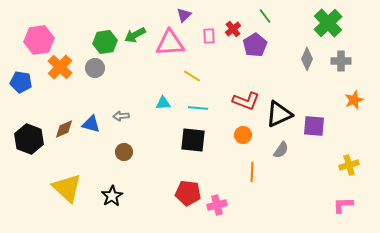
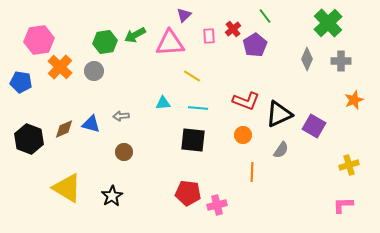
gray circle: moved 1 px left, 3 px down
purple square: rotated 25 degrees clockwise
yellow triangle: rotated 12 degrees counterclockwise
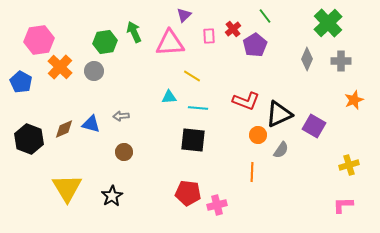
green arrow: moved 1 px left, 3 px up; rotated 95 degrees clockwise
blue pentagon: rotated 20 degrees clockwise
cyan triangle: moved 6 px right, 6 px up
orange circle: moved 15 px right
yellow triangle: rotated 28 degrees clockwise
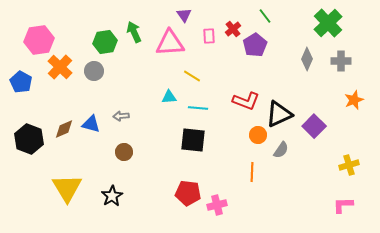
purple triangle: rotated 21 degrees counterclockwise
purple square: rotated 15 degrees clockwise
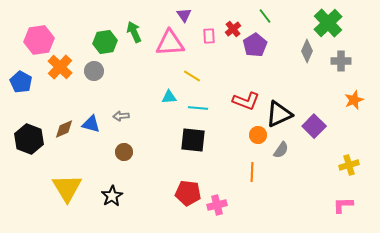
gray diamond: moved 8 px up
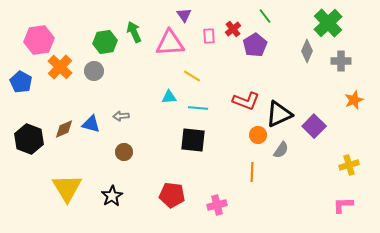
red pentagon: moved 16 px left, 2 px down
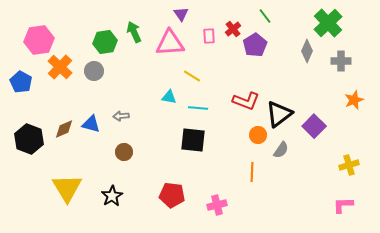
purple triangle: moved 3 px left, 1 px up
cyan triangle: rotated 14 degrees clockwise
black triangle: rotated 12 degrees counterclockwise
